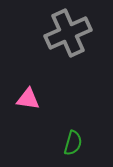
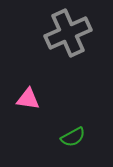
green semicircle: moved 6 px up; rotated 45 degrees clockwise
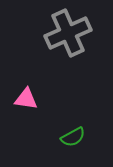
pink triangle: moved 2 px left
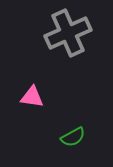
pink triangle: moved 6 px right, 2 px up
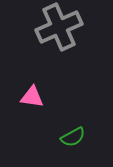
gray cross: moved 9 px left, 6 px up
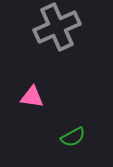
gray cross: moved 2 px left
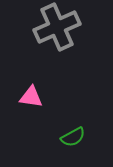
pink triangle: moved 1 px left
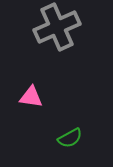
green semicircle: moved 3 px left, 1 px down
